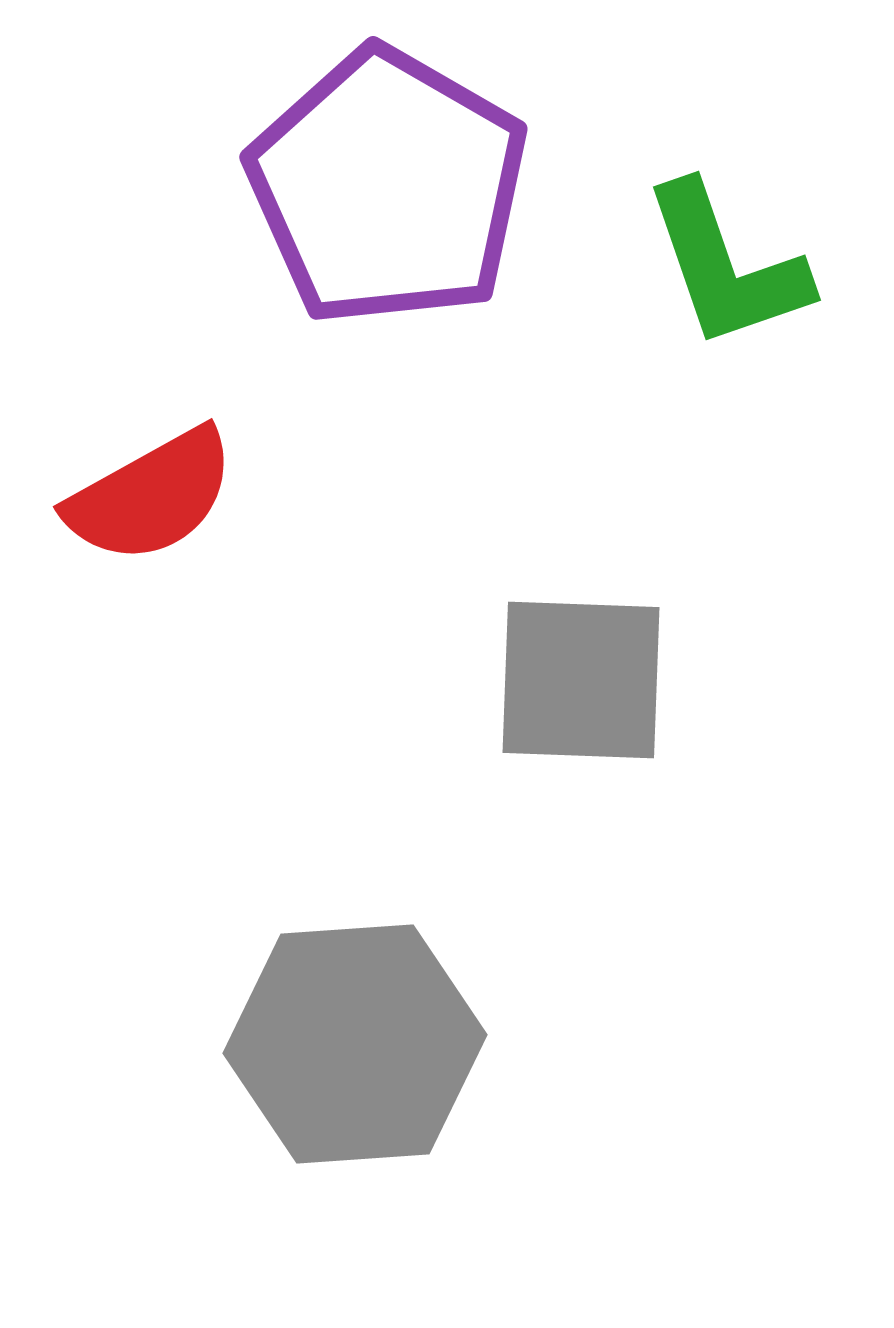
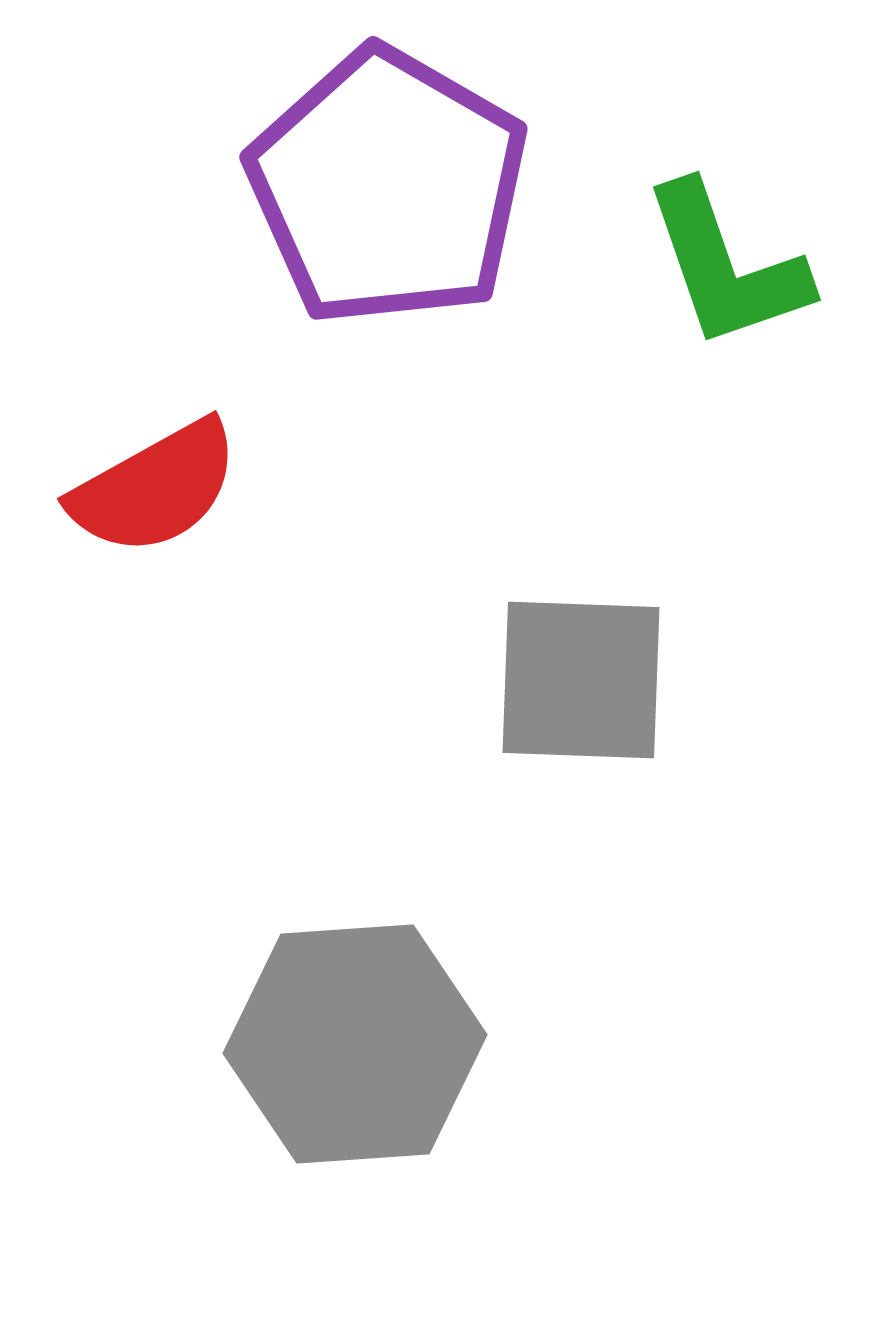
red semicircle: moved 4 px right, 8 px up
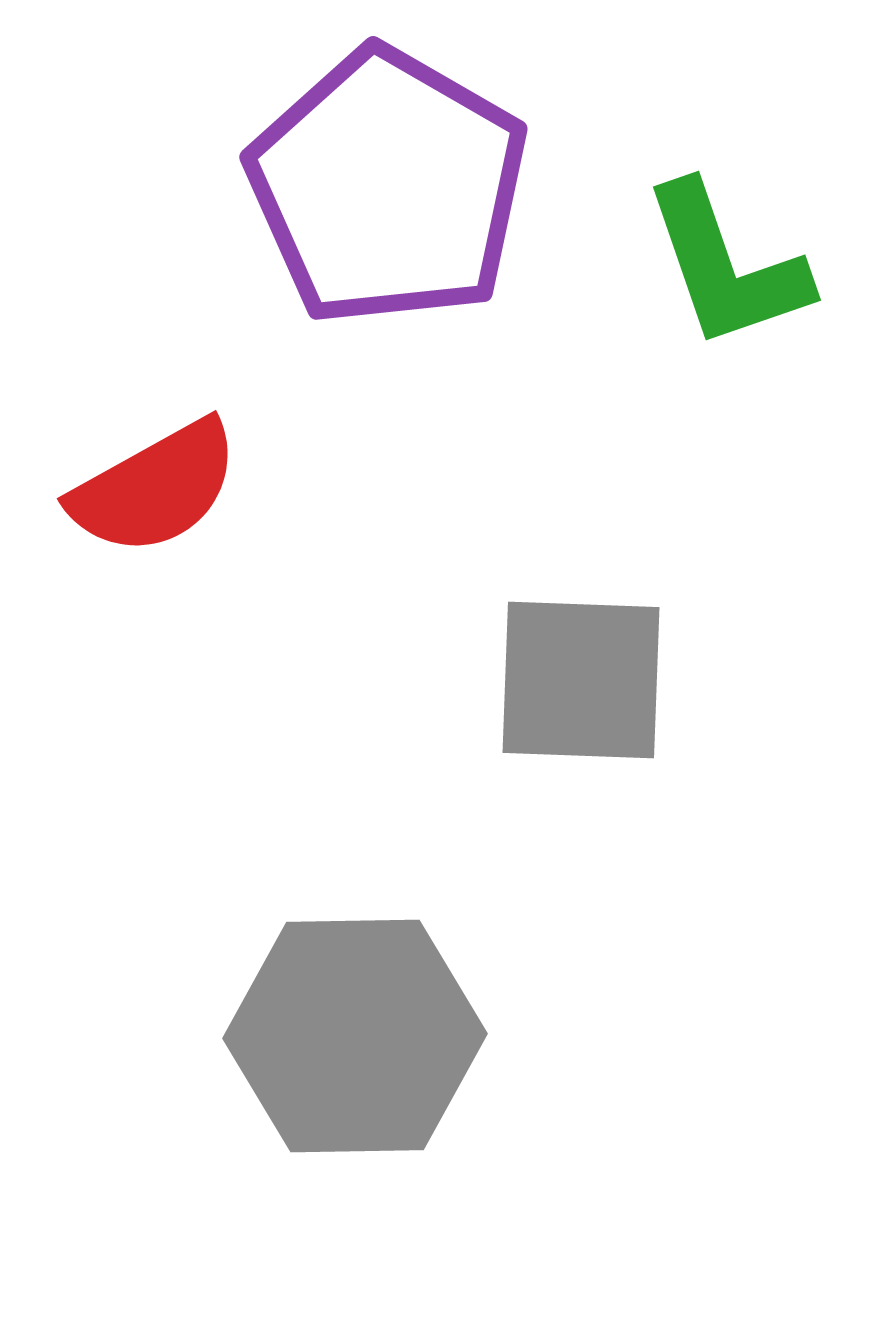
gray hexagon: moved 8 px up; rotated 3 degrees clockwise
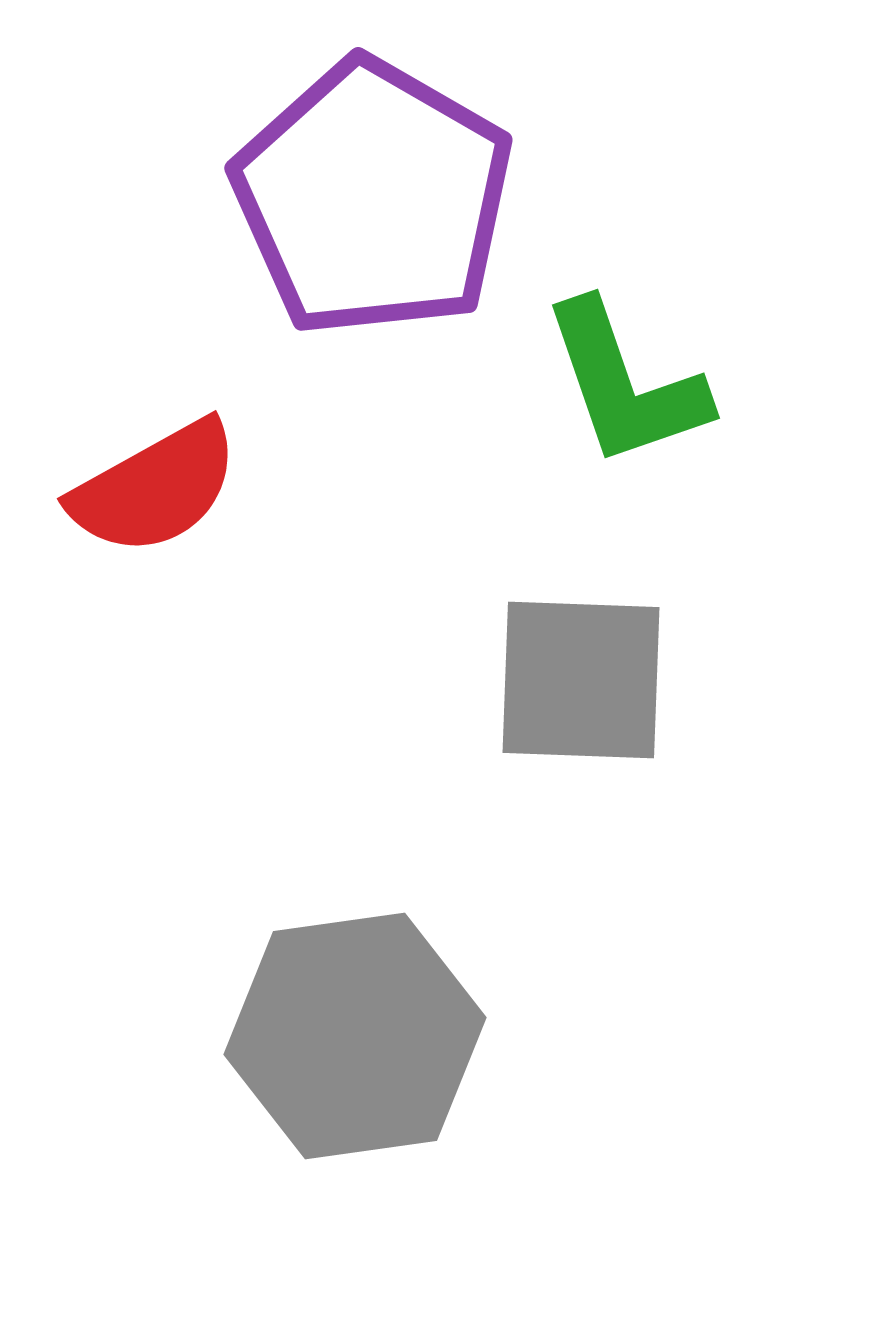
purple pentagon: moved 15 px left, 11 px down
green L-shape: moved 101 px left, 118 px down
gray hexagon: rotated 7 degrees counterclockwise
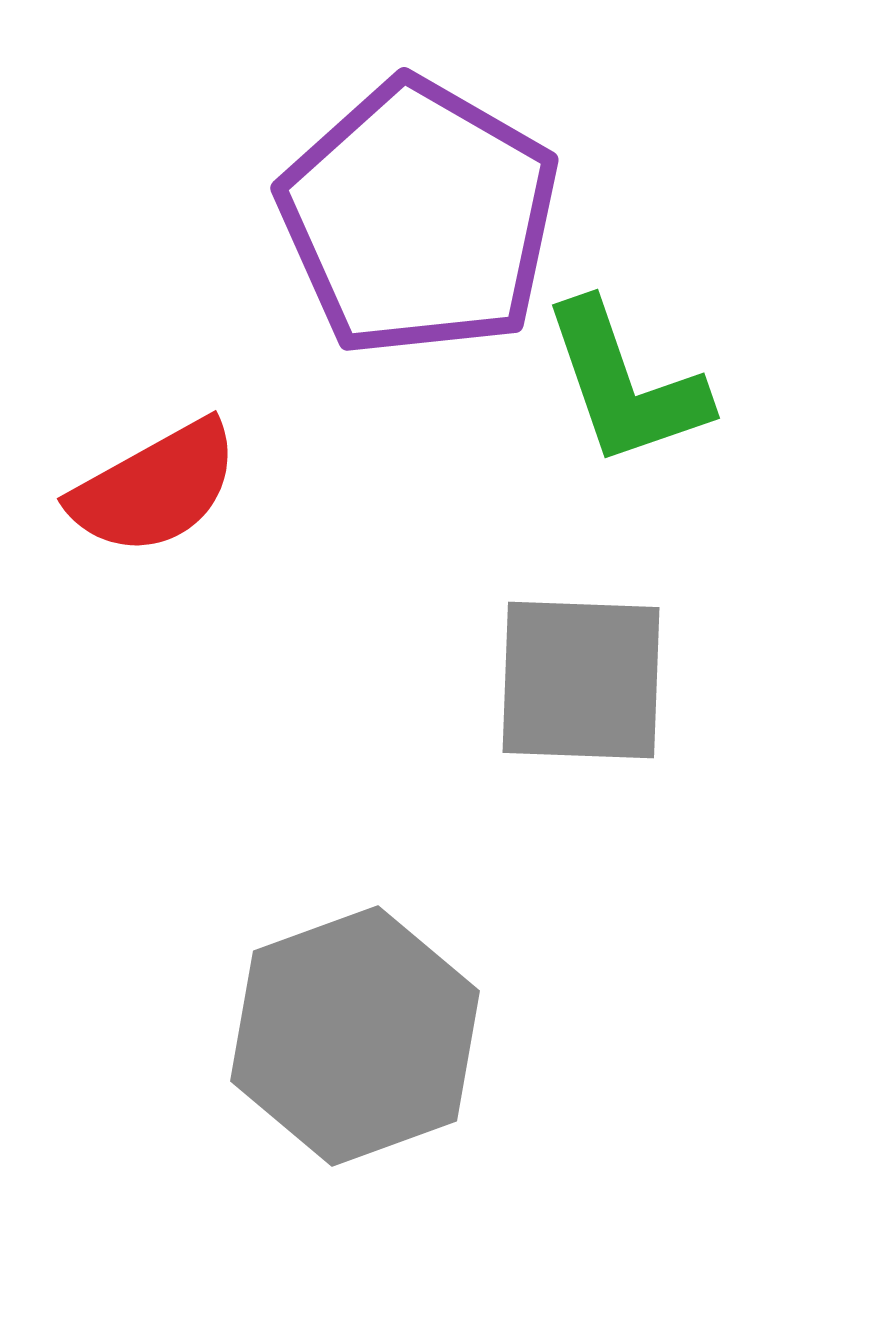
purple pentagon: moved 46 px right, 20 px down
gray hexagon: rotated 12 degrees counterclockwise
